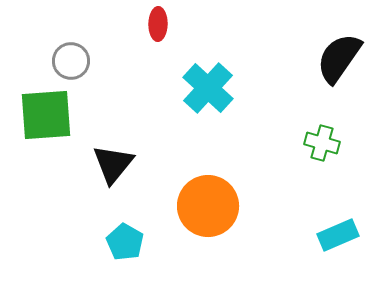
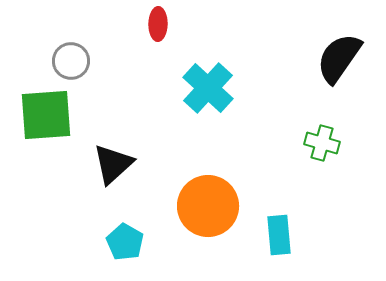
black triangle: rotated 9 degrees clockwise
cyan rectangle: moved 59 px left; rotated 72 degrees counterclockwise
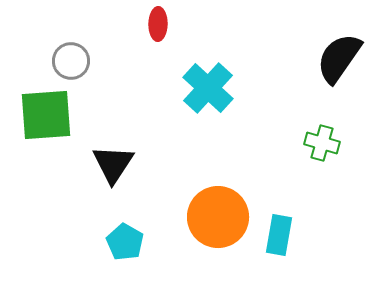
black triangle: rotated 15 degrees counterclockwise
orange circle: moved 10 px right, 11 px down
cyan rectangle: rotated 15 degrees clockwise
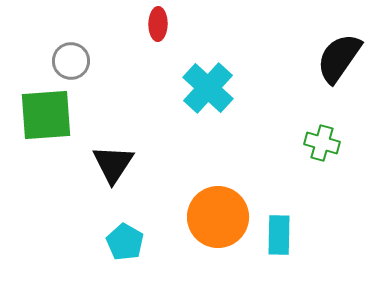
cyan rectangle: rotated 9 degrees counterclockwise
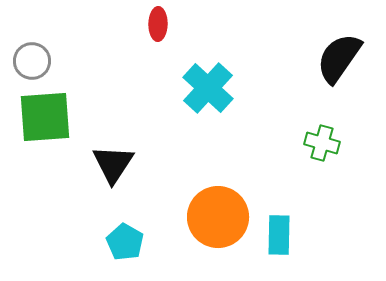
gray circle: moved 39 px left
green square: moved 1 px left, 2 px down
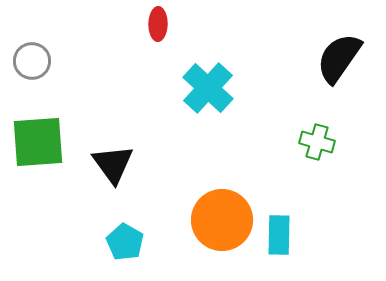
green square: moved 7 px left, 25 px down
green cross: moved 5 px left, 1 px up
black triangle: rotated 9 degrees counterclockwise
orange circle: moved 4 px right, 3 px down
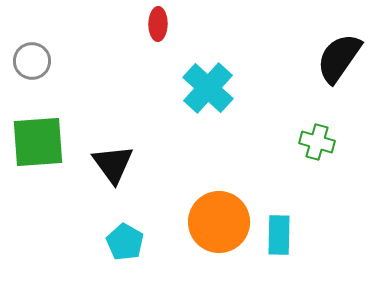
orange circle: moved 3 px left, 2 px down
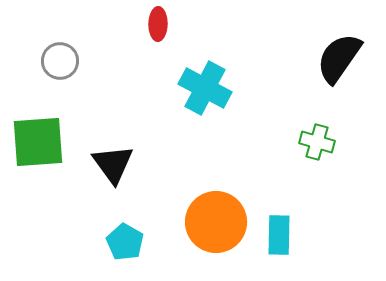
gray circle: moved 28 px right
cyan cross: moved 3 px left; rotated 15 degrees counterclockwise
orange circle: moved 3 px left
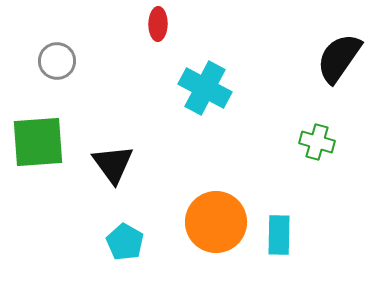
gray circle: moved 3 px left
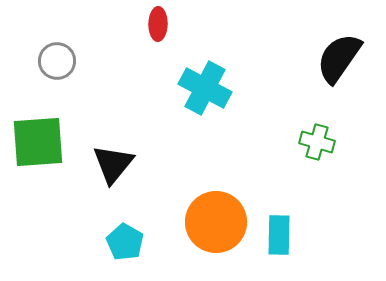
black triangle: rotated 15 degrees clockwise
